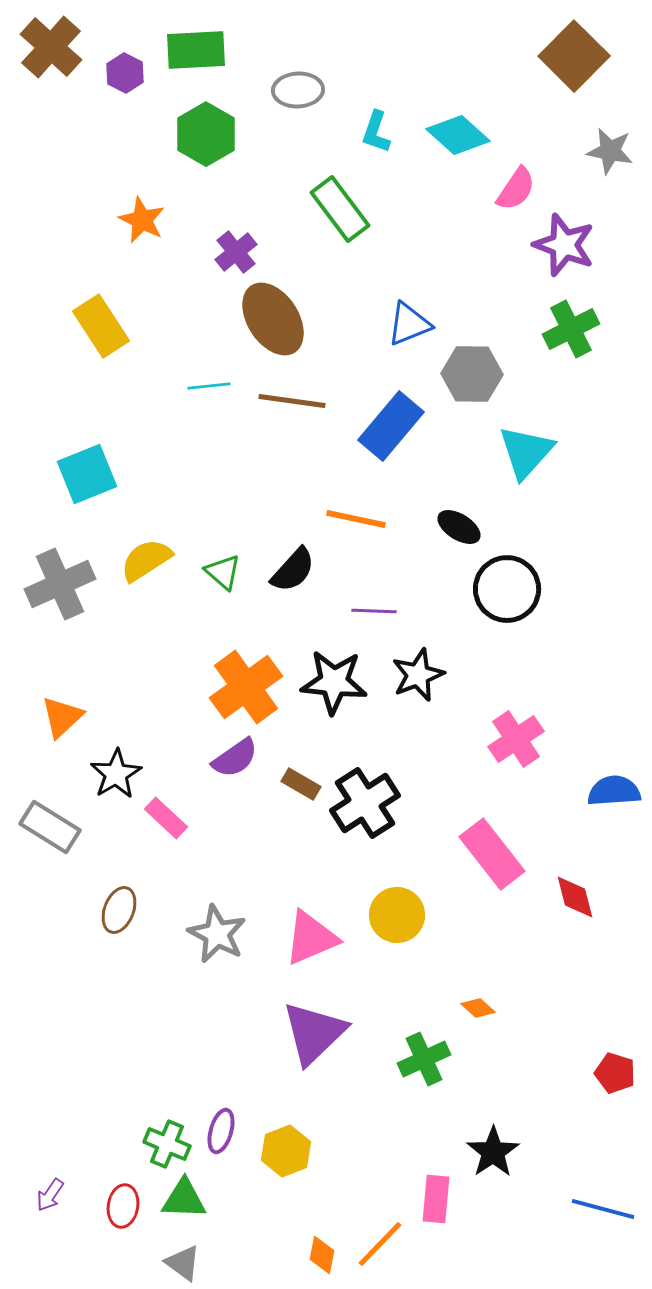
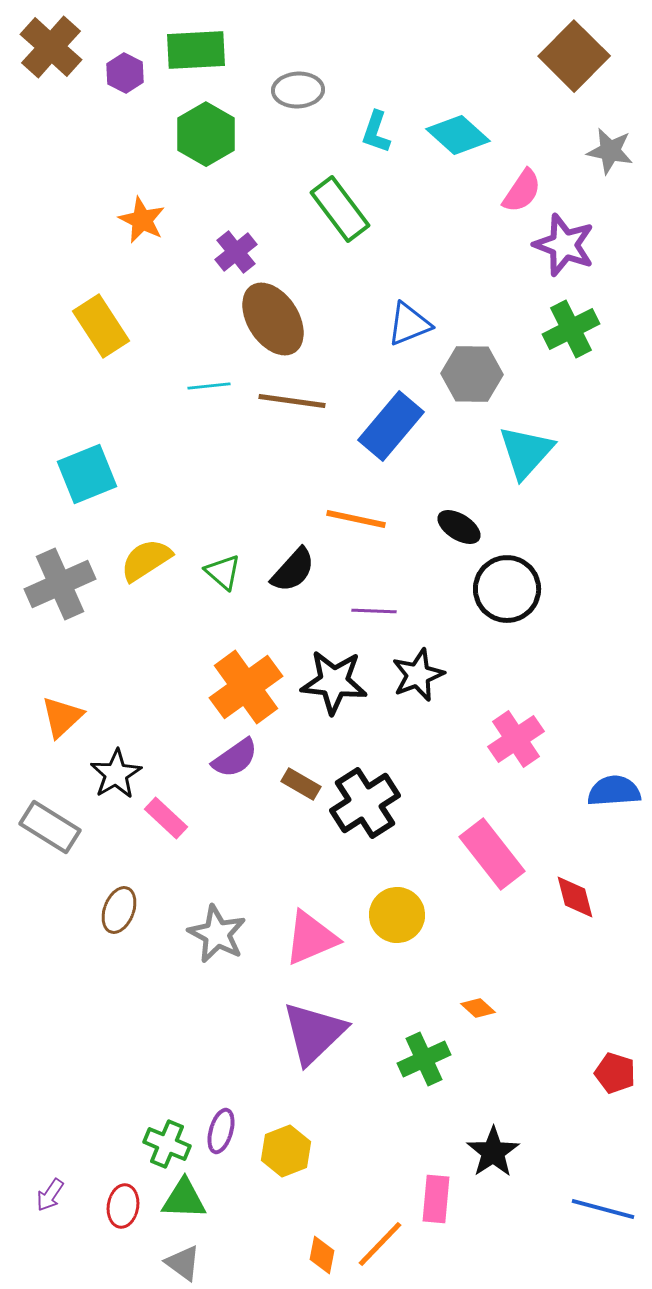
pink semicircle at (516, 189): moved 6 px right, 2 px down
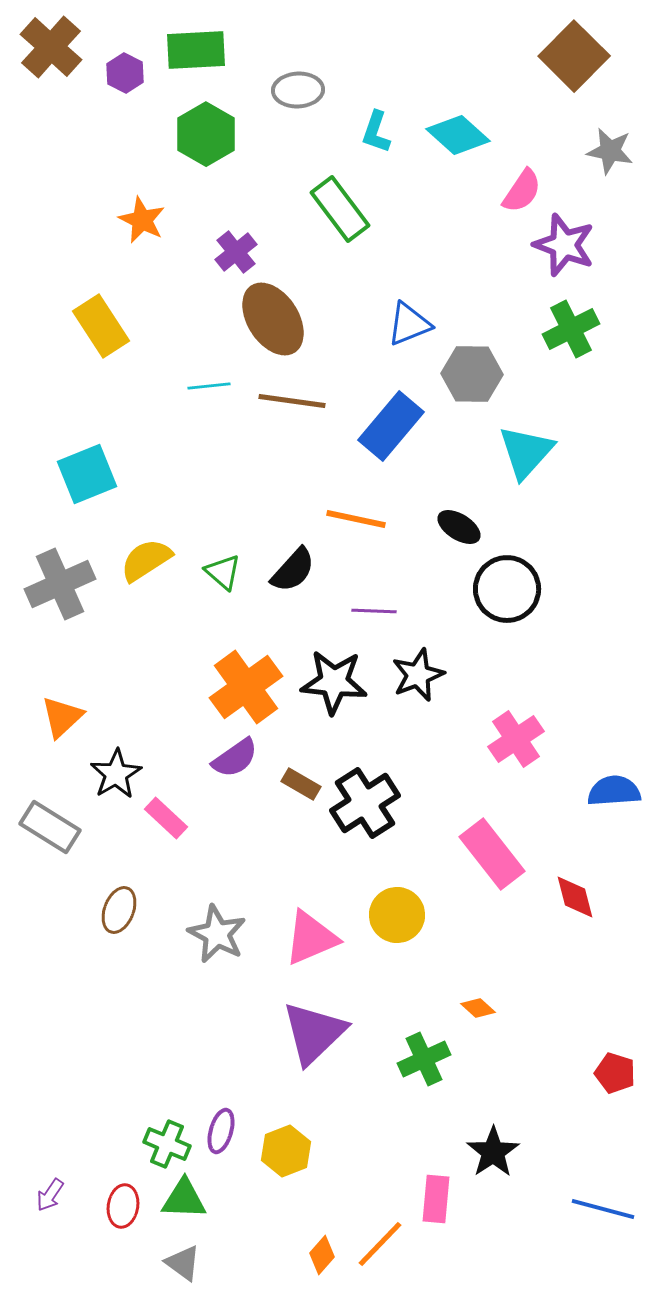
orange diamond at (322, 1255): rotated 30 degrees clockwise
